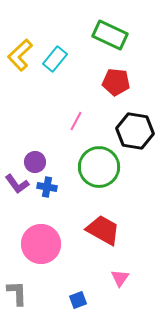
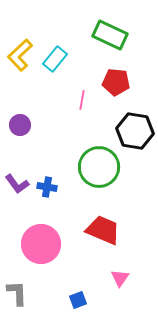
pink line: moved 6 px right, 21 px up; rotated 18 degrees counterclockwise
purple circle: moved 15 px left, 37 px up
red trapezoid: rotated 6 degrees counterclockwise
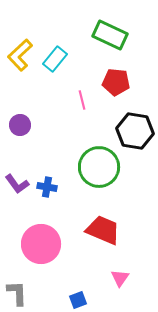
pink line: rotated 24 degrees counterclockwise
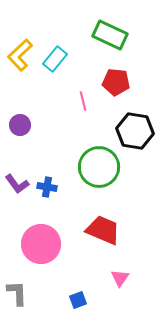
pink line: moved 1 px right, 1 px down
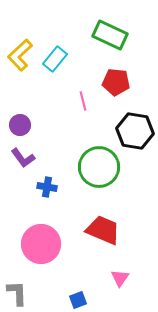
purple L-shape: moved 6 px right, 26 px up
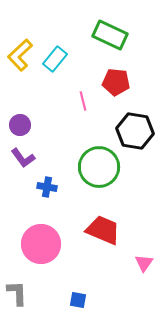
pink triangle: moved 24 px right, 15 px up
blue square: rotated 30 degrees clockwise
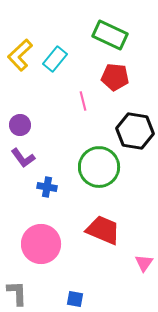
red pentagon: moved 1 px left, 5 px up
blue square: moved 3 px left, 1 px up
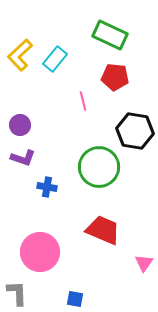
purple L-shape: rotated 35 degrees counterclockwise
pink circle: moved 1 px left, 8 px down
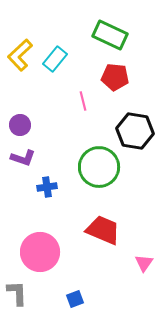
blue cross: rotated 18 degrees counterclockwise
blue square: rotated 30 degrees counterclockwise
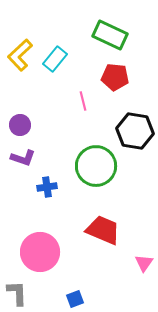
green circle: moved 3 px left, 1 px up
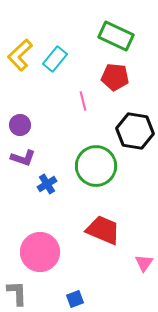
green rectangle: moved 6 px right, 1 px down
blue cross: moved 3 px up; rotated 24 degrees counterclockwise
